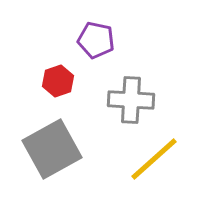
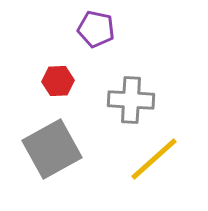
purple pentagon: moved 11 px up
red hexagon: rotated 16 degrees clockwise
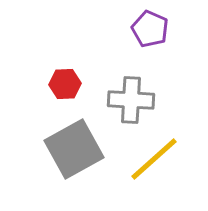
purple pentagon: moved 54 px right; rotated 12 degrees clockwise
red hexagon: moved 7 px right, 3 px down
gray square: moved 22 px right
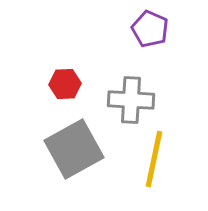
yellow line: rotated 36 degrees counterclockwise
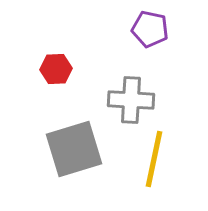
purple pentagon: rotated 12 degrees counterclockwise
red hexagon: moved 9 px left, 15 px up
gray square: rotated 12 degrees clockwise
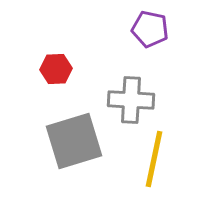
gray square: moved 8 px up
